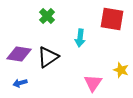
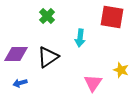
red square: moved 2 px up
purple diamond: moved 3 px left; rotated 10 degrees counterclockwise
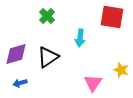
purple diamond: rotated 15 degrees counterclockwise
